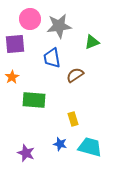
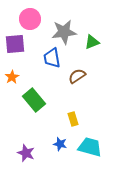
gray star: moved 5 px right, 6 px down
brown semicircle: moved 2 px right, 1 px down
green rectangle: rotated 45 degrees clockwise
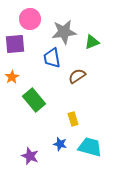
purple star: moved 4 px right, 3 px down
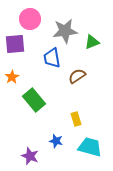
gray star: moved 1 px right, 1 px up
yellow rectangle: moved 3 px right
blue star: moved 4 px left, 3 px up
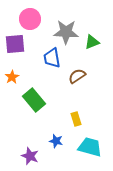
gray star: moved 1 px right, 1 px down; rotated 10 degrees clockwise
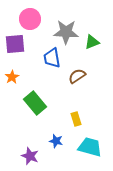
green rectangle: moved 1 px right, 3 px down
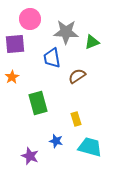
green rectangle: moved 3 px right; rotated 25 degrees clockwise
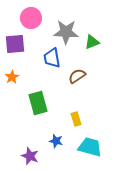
pink circle: moved 1 px right, 1 px up
